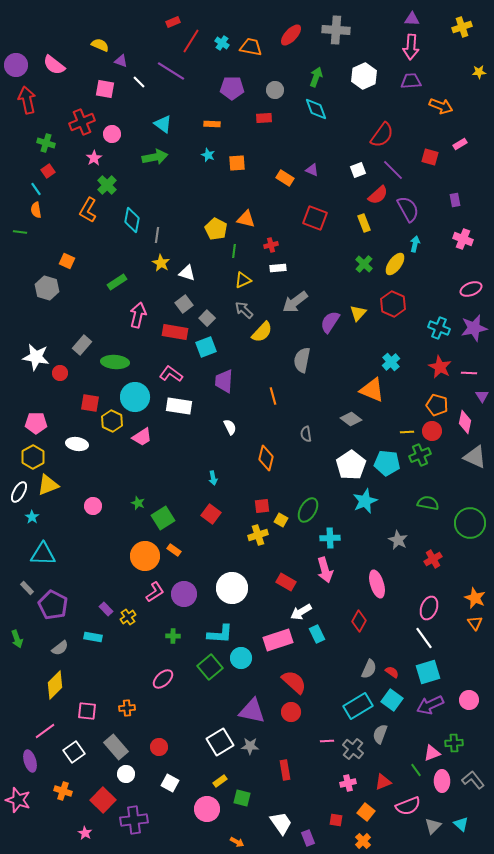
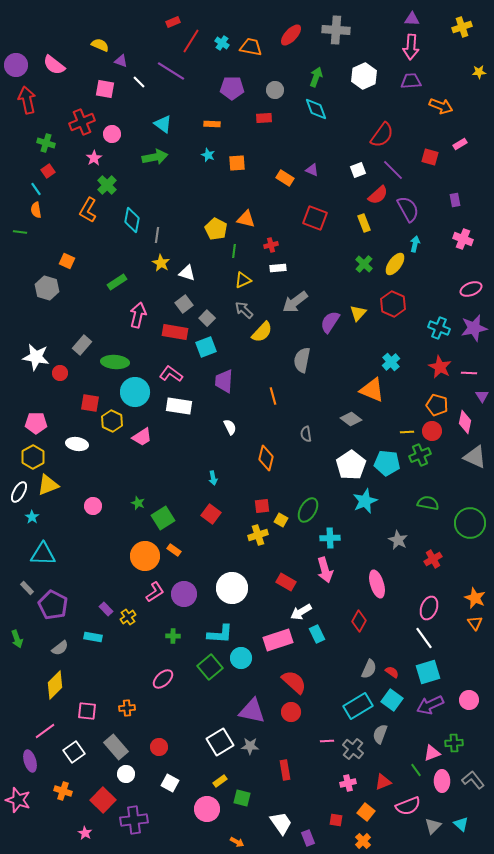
cyan circle at (135, 397): moved 5 px up
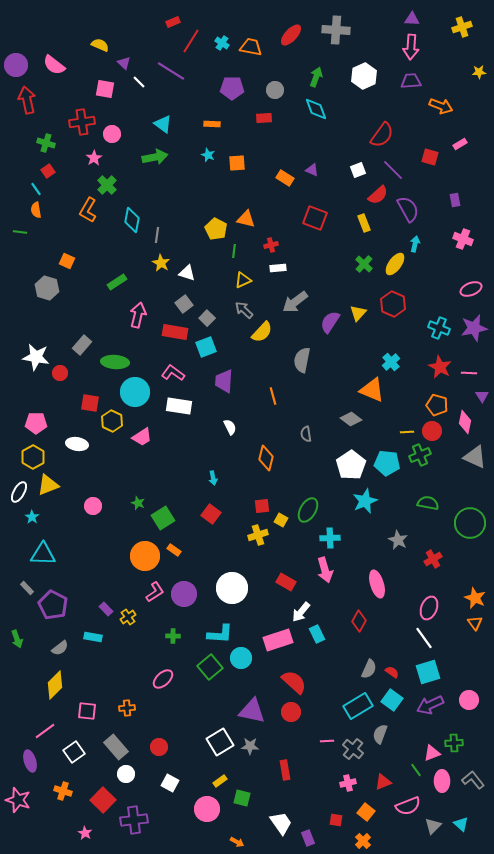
purple triangle at (121, 61): moved 3 px right, 2 px down; rotated 24 degrees clockwise
red cross at (82, 122): rotated 15 degrees clockwise
pink L-shape at (171, 374): moved 2 px right, 1 px up
white arrow at (301, 612): rotated 20 degrees counterclockwise
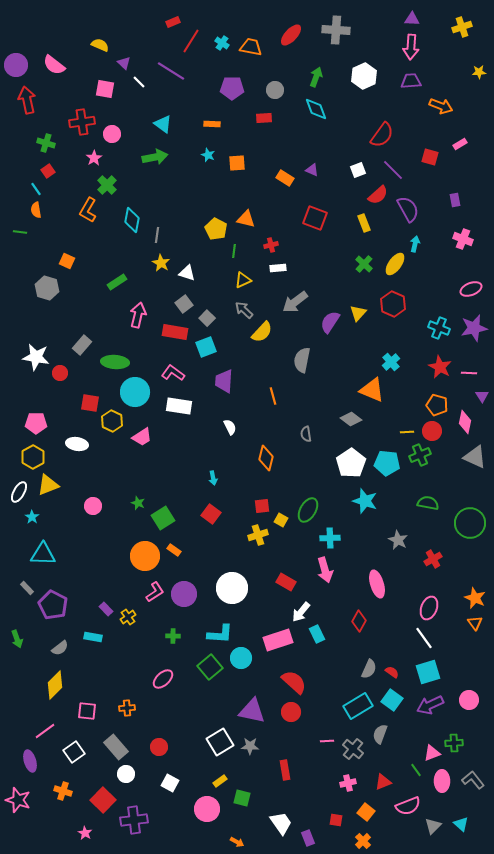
white pentagon at (351, 465): moved 2 px up
cyan star at (365, 501): rotated 30 degrees counterclockwise
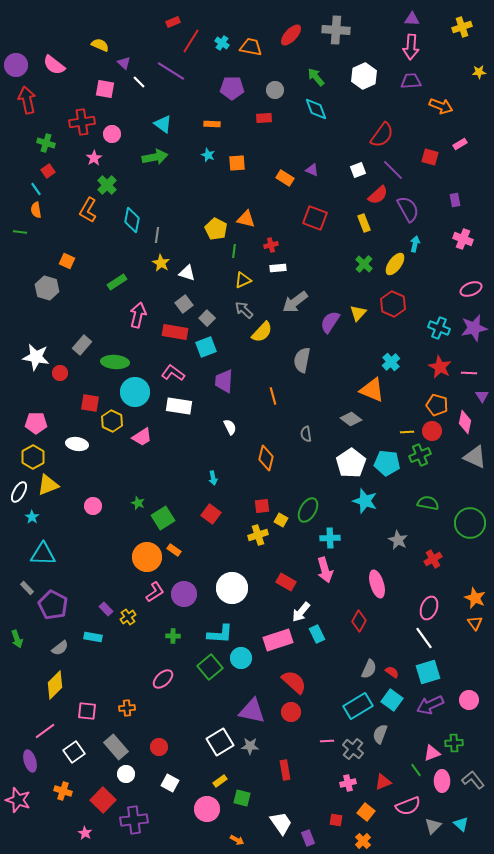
green arrow at (316, 77): rotated 60 degrees counterclockwise
orange circle at (145, 556): moved 2 px right, 1 px down
orange arrow at (237, 842): moved 2 px up
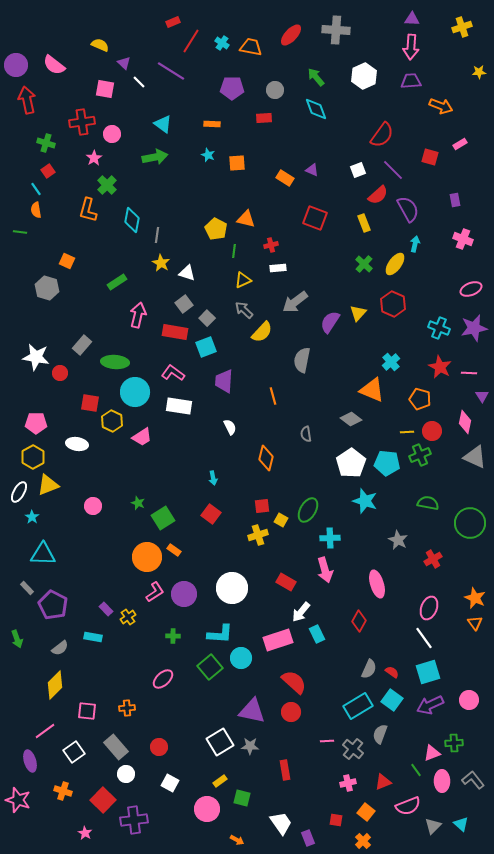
orange L-shape at (88, 210): rotated 15 degrees counterclockwise
orange pentagon at (437, 405): moved 17 px left, 6 px up
